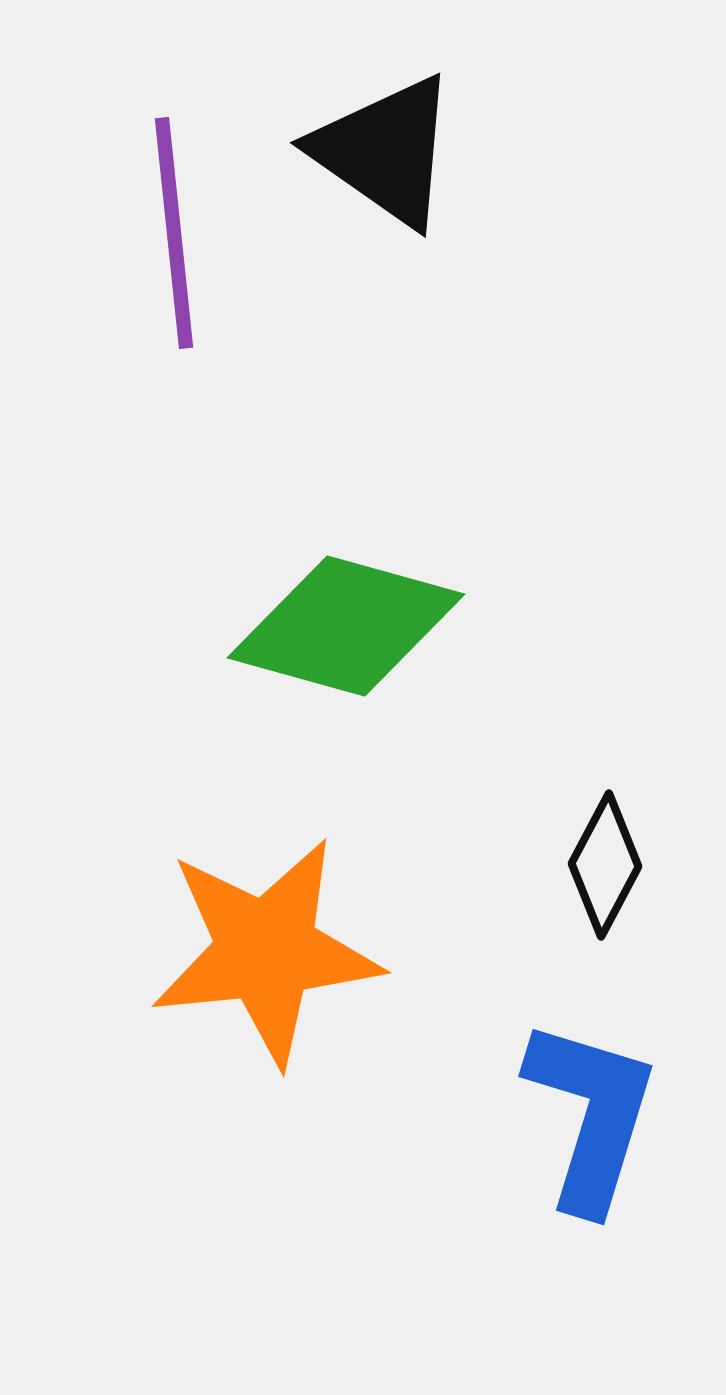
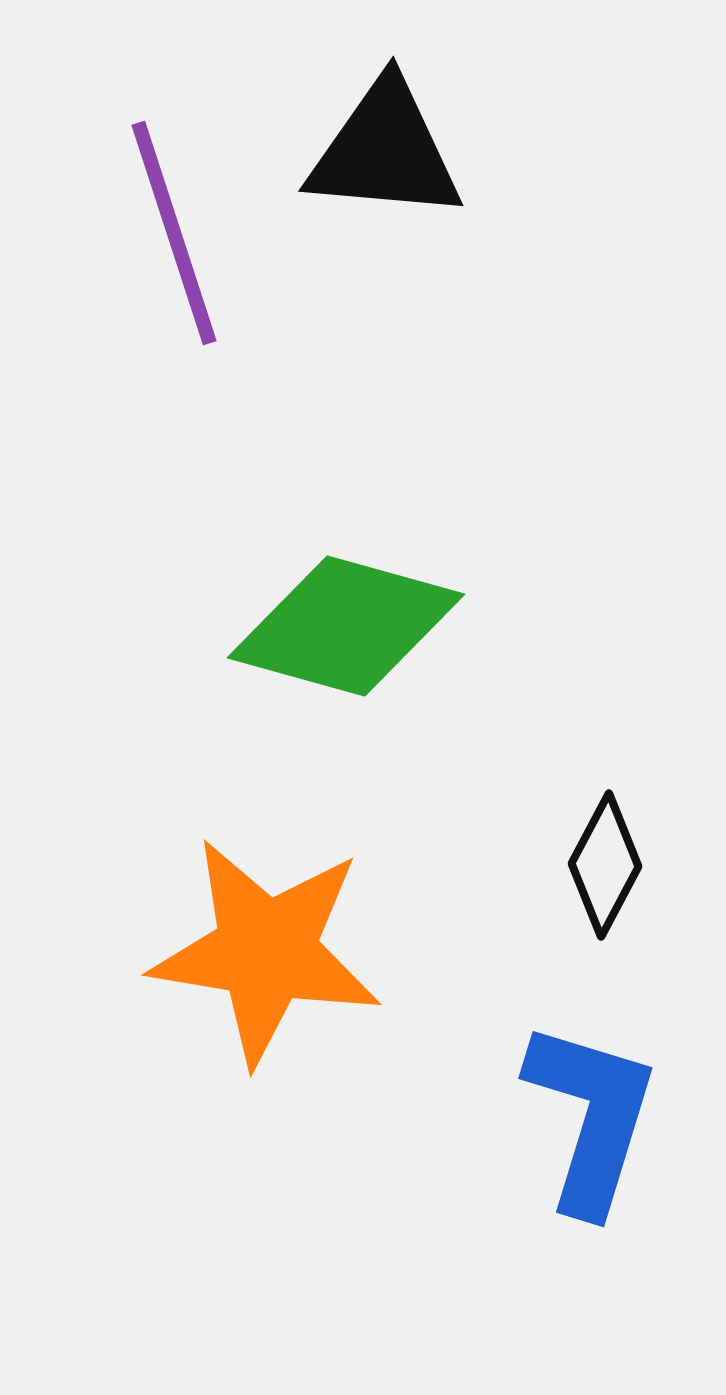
black triangle: rotated 30 degrees counterclockwise
purple line: rotated 12 degrees counterclockwise
orange star: rotated 15 degrees clockwise
blue L-shape: moved 2 px down
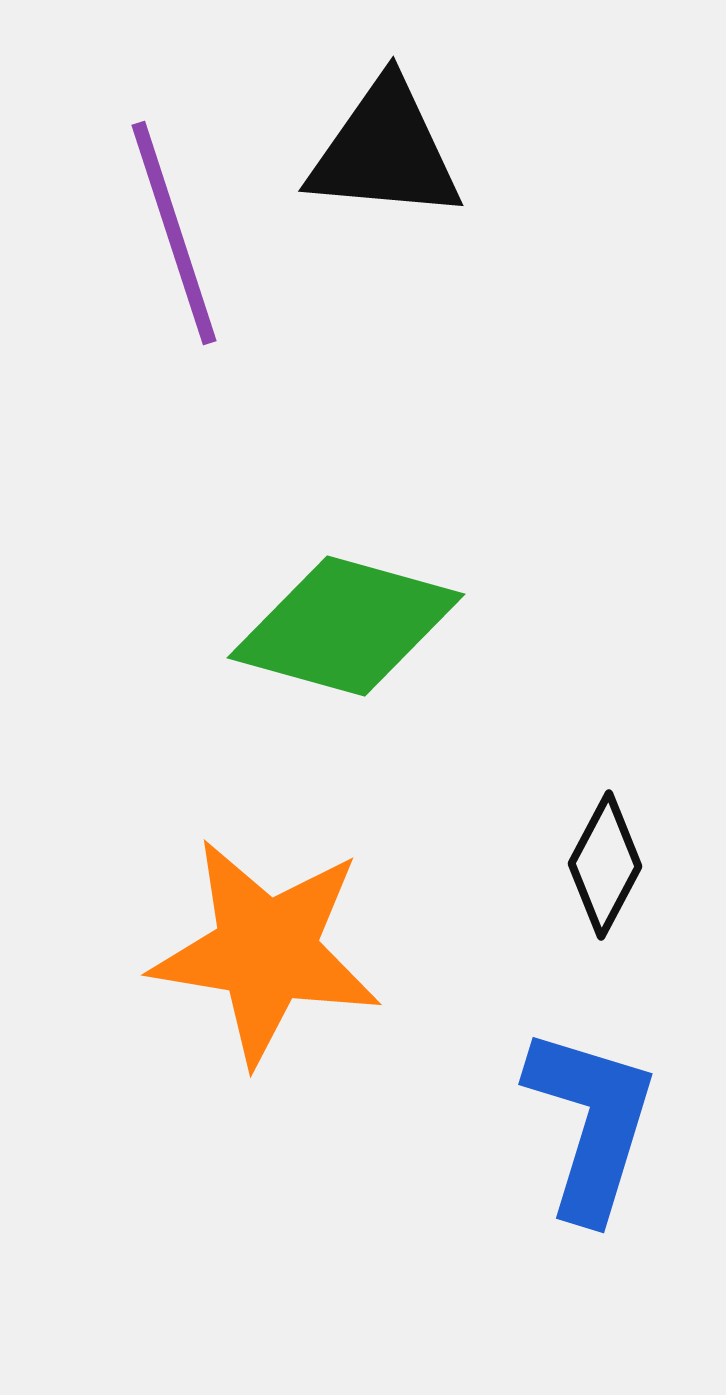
blue L-shape: moved 6 px down
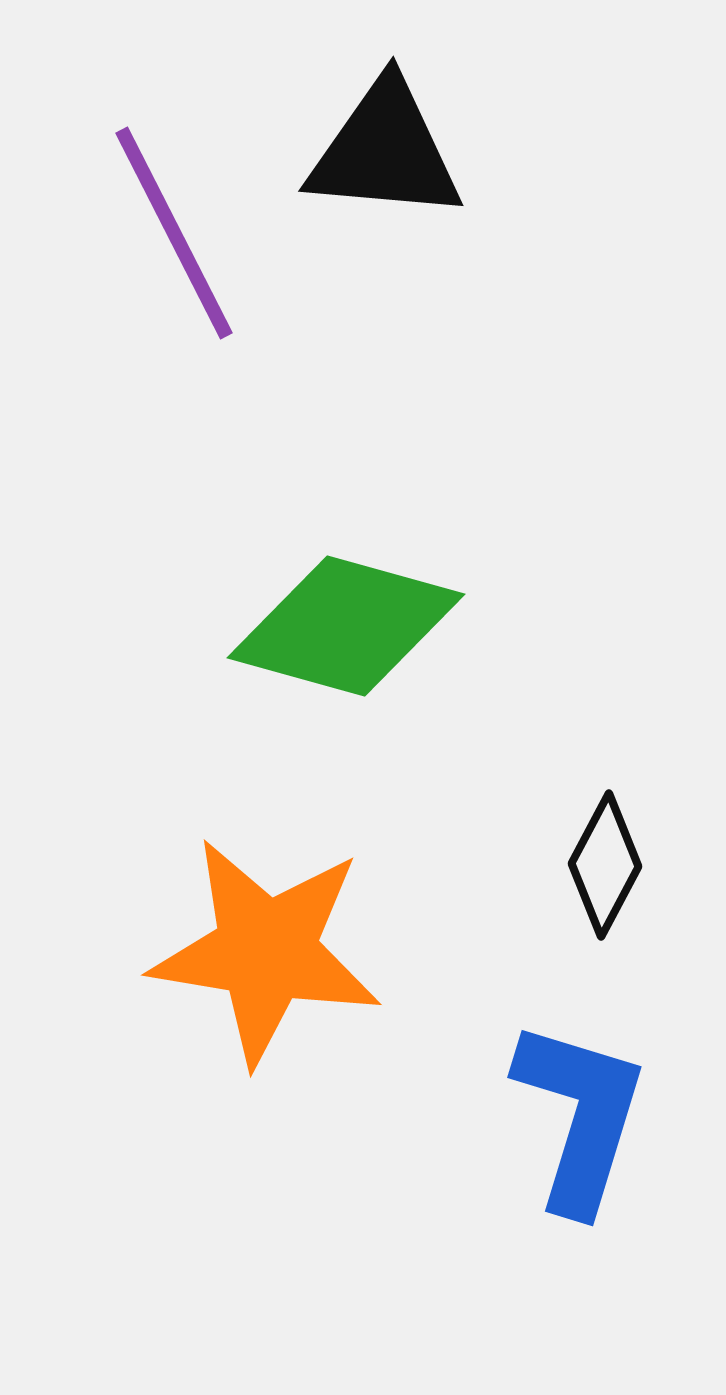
purple line: rotated 9 degrees counterclockwise
blue L-shape: moved 11 px left, 7 px up
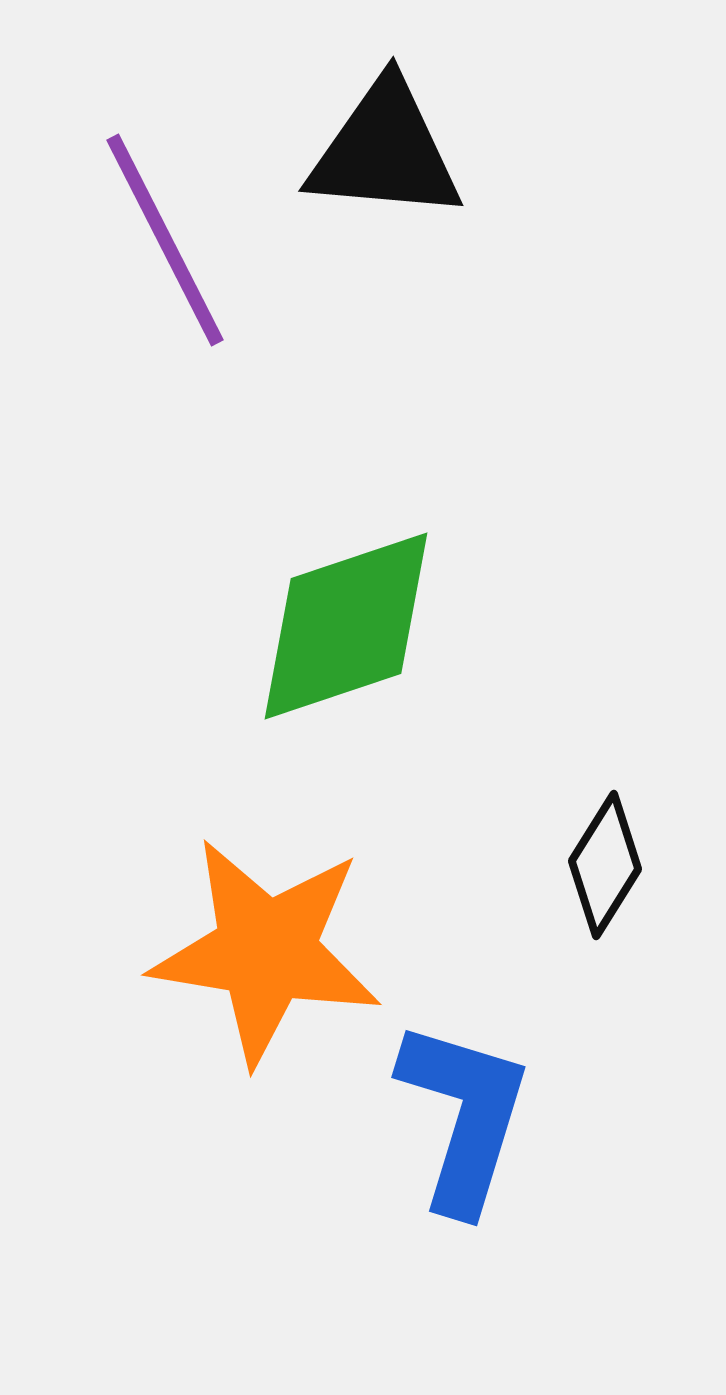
purple line: moved 9 px left, 7 px down
green diamond: rotated 34 degrees counterclockwise
black diamond: rotated 4 degrees clockwise
blue L-shape: moved 116 px left
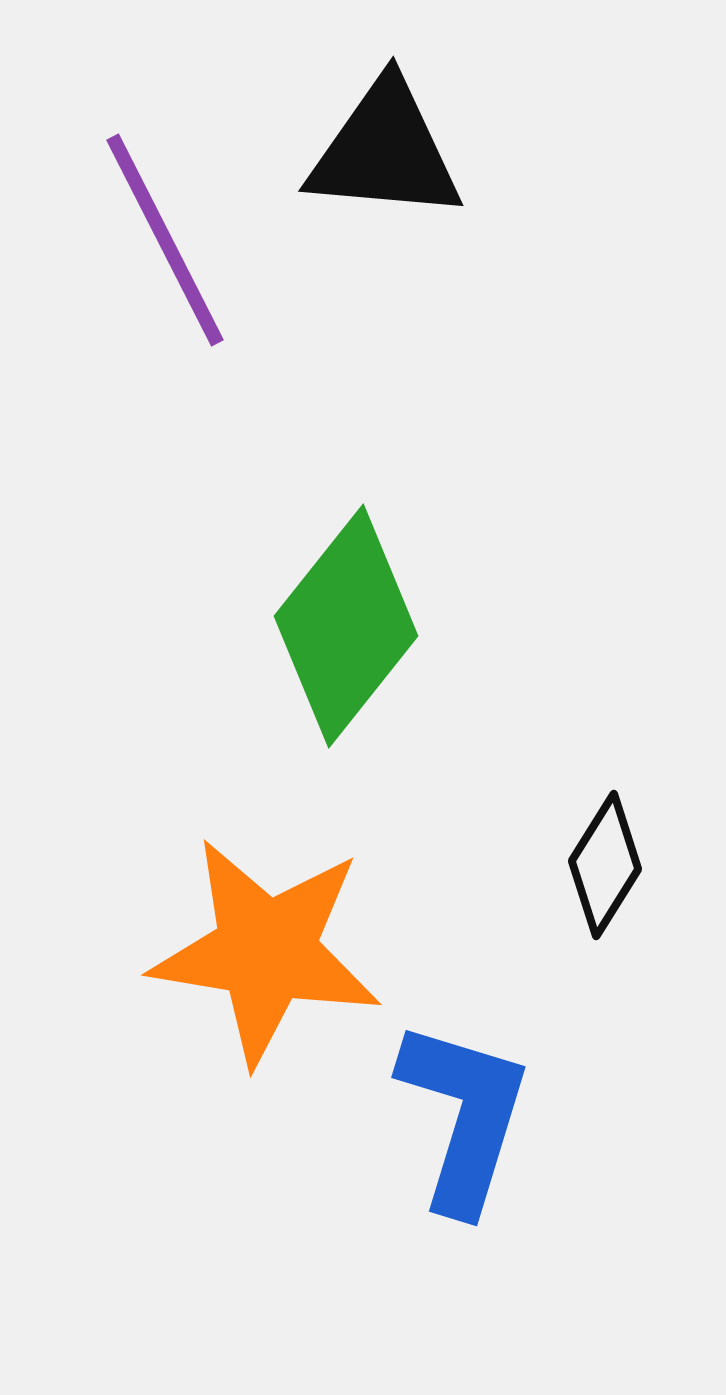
green diamond: rotated 33 degrees counterclockwise
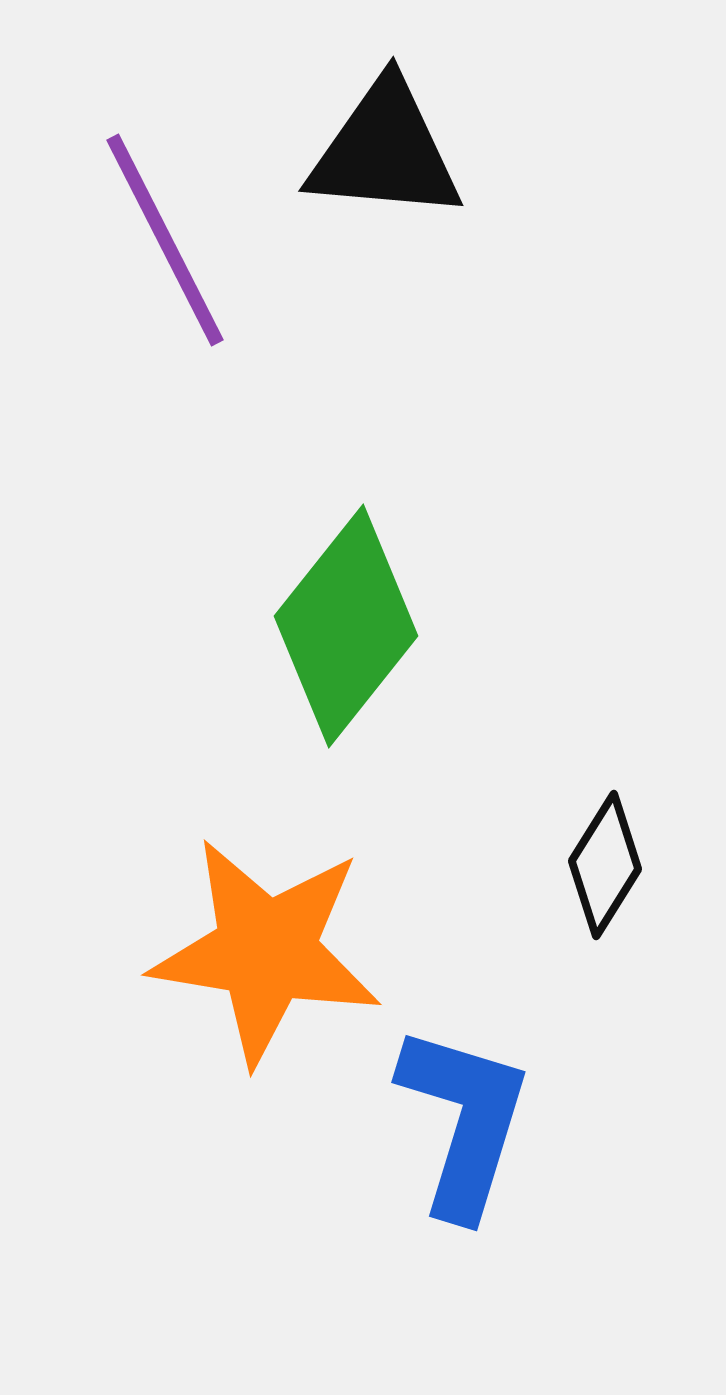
blue L-shape: moved 5 px down
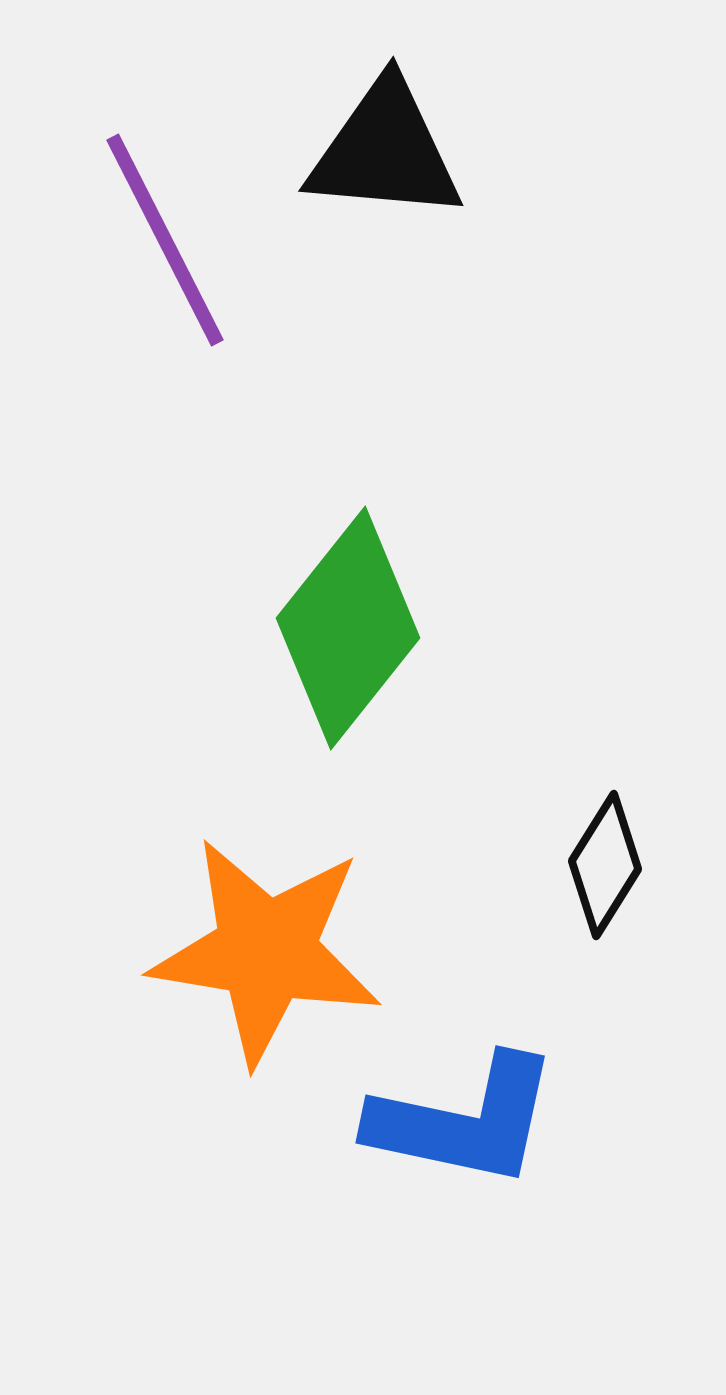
green diamond: moved 2 px right, 2 px down
blue L-shape: rotated 85 degrees clockwise
